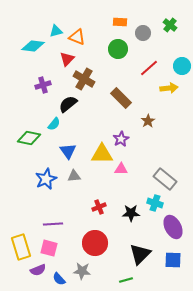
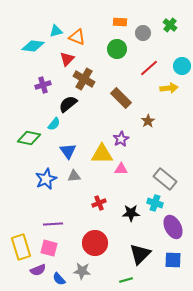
green circle: moved 1 px left
red cross: moved 4 px up
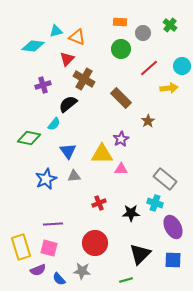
green circle: moved 4 px right
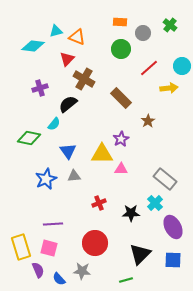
purple cross: moved 3 px left, 3 px down
cyan cross: rotated 28 degrees clockwise
purple semicircle: rotated 91 degrees counterclockwise
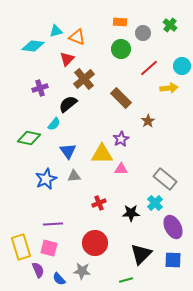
brown cross: rotated 20 degrees clockwise
black triangle: moved 1 px right
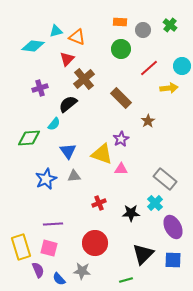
gray circle: moved 3 px up
green diamond: rotated 15 degrees counterclockwise
yellow triangle: rotated 20 degrees clockwise
black triangle: moved 2 px right
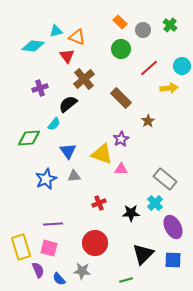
orange rectangle: rotated 40 degrees clockwise
red triangle: moved 3 px up; rotated 21 degrees counterclockwise
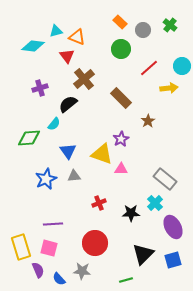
blue square: rotated 18 degrees counterclockwise
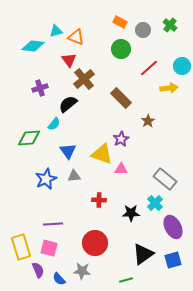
orange rectangle: rotated 16 degrees counterclockwise
orange triangle: moved 1 px left
red triangle: moved 2 px right, 4 px down
red cross: moved 3 px up; rotated 24 degrees clockwise
black triangle: rotated 10 degrees clockwise
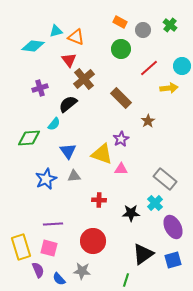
red circle: moved 2 px left, 2 px up
green line: rotated 56 degrees counterclockwise
